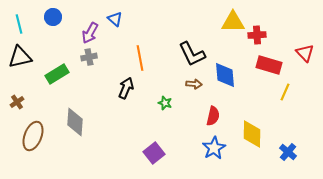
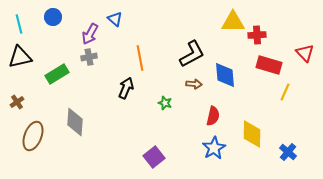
purple arrow: moved 1 px down
black L-shape: rotated 92 degrees counterclockwise
purple square: moved 4 px down
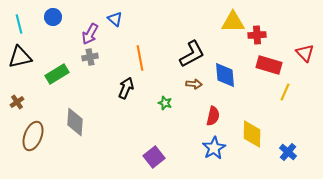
gray cross: moved 1 px right
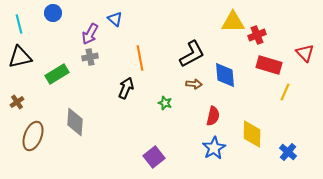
blue circle: moved 4 px up
red cross: rotated 18 degrees counterclockwise
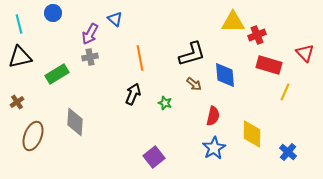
black L-shape: rotated 12 degrees clockwise
brown arrow: rotated 35 degrees clockwise
black arrow: moved 7 px right, 6 px down
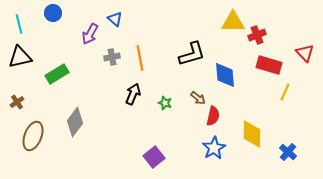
gray cross: moved 22 px right
brown arrow: moved 4 px right, 14 px down
gray diamond: rotated 32 degrees clockwise
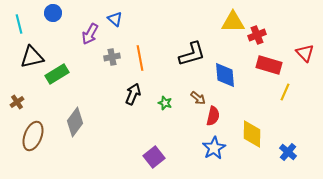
black triangle: moved 12 px right
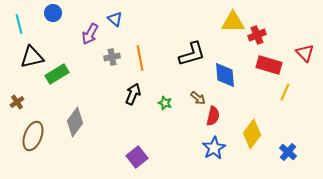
yellow diamond: rotated 36 degrees clockwise
purple square: moved 17 px left
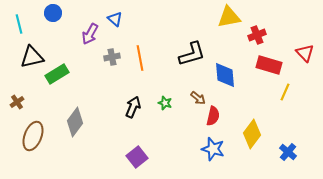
yellow triangle: moved 4 px left, 5 px up; rotated 10 degrees counterclockwise
black arrow: moved 13 px down
blue star: moved 1 px left, 1 px down; rotated 25 degrees counterclockwise
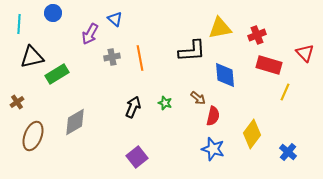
yellow triangle: moved 9 px left, 11 px down
cyan line: rotated 18 degrees clockwise
black L-shape: moved 3 px up; rotated 12 degrees clockwise
gray diamond: rotated 24 degrees clockwise
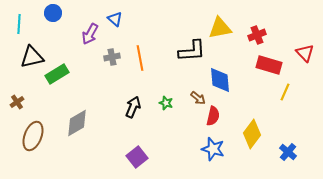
blue diamond: moved 5 px left, 5 px down
green star: moved 1 px right
gray diamond: moved 2 px right, 1 px down
